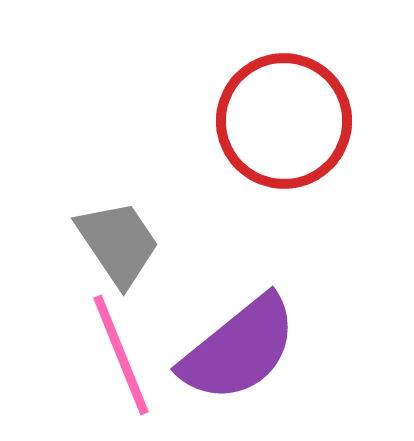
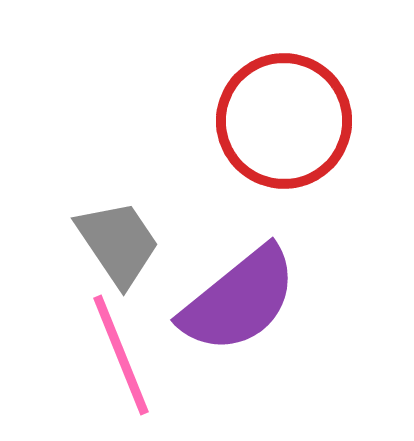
purple semicircle: moved 49 px up
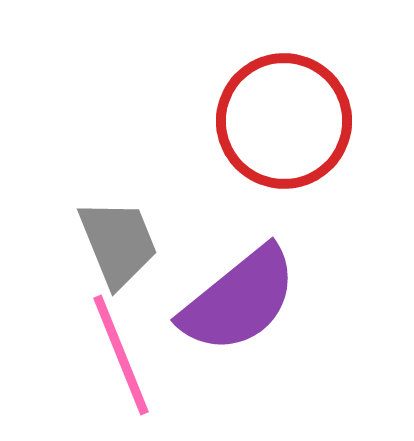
gray trapezoid: rotated 12 degrees clockwise
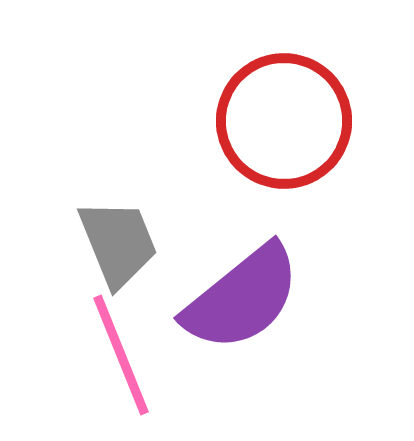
purple semicircle: moved 3 px right, 2 px up
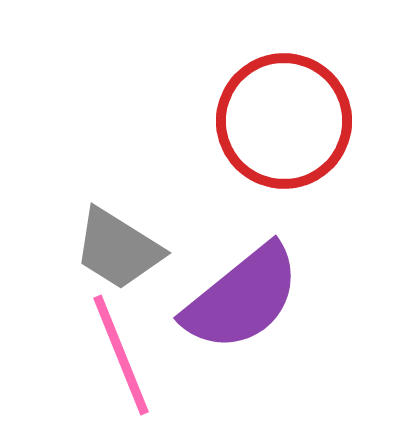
gray trapezoid: moved 6 px down; rotated 144 degrees clockwise
